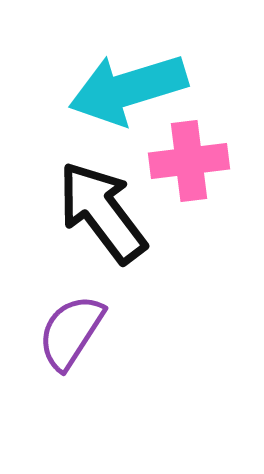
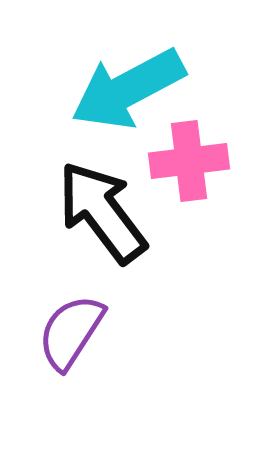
cyan arrow: rotated 11 degrees counterclockwise
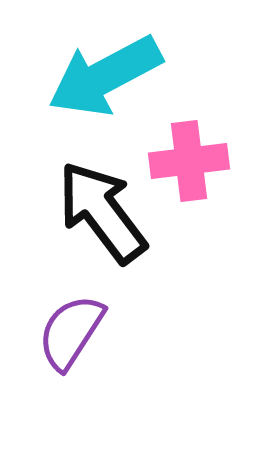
cyan arrow: moved 23 px left, 13 px up
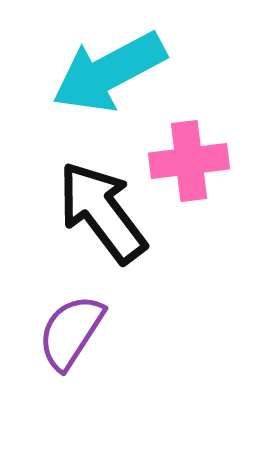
cyan arrow: moved 4 px right, 4 px up
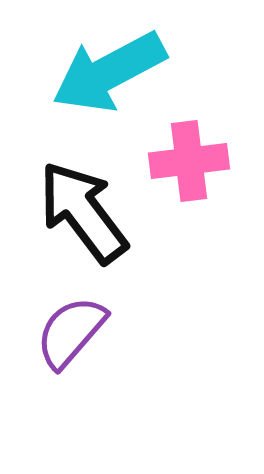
black arrow: moved 19 px left
purple semicircle: rotated 8 degrees clockwise
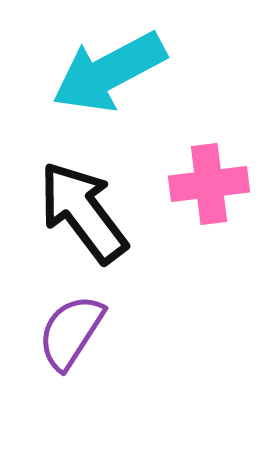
pink cross: moved 20 px right, 23 px down
purple semicircle: rotated 8 degrees counterclockwise
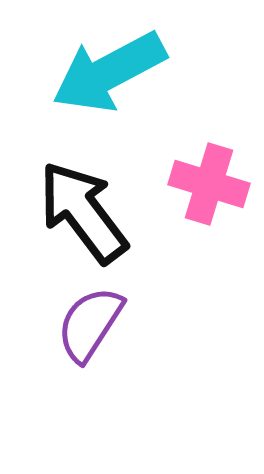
pink cross: rotated 24 degrees clockwise
purple semicircle: moved 19 px right, 8 px up
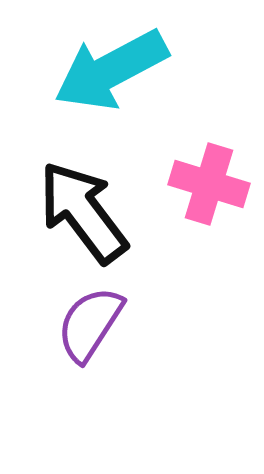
cyan arrow: moved 2 px right, 2 px up
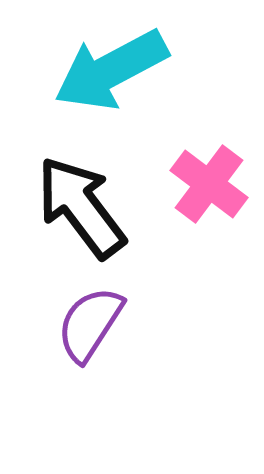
pink cross: rotated 20 degrees clockwise
black arrow: moved 2 px left, 5 px up
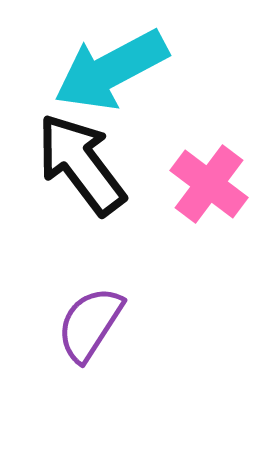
black arrow: moved 43 px up
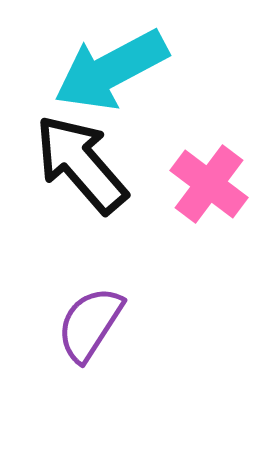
black arrow: rotated 4 degrees counterclockwise
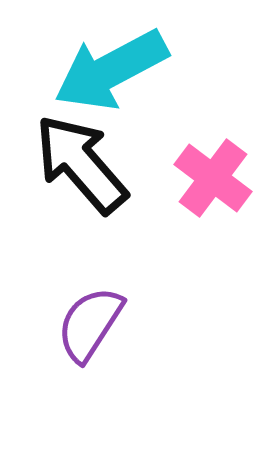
pink cross: moved 4 px right, 6 px up
